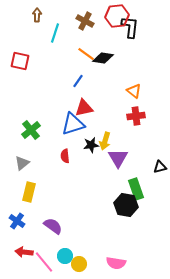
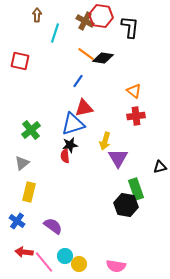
red hexagon: moved 16 px left; rotated 15 degrees clockwise
black star: moved 21 px left
pink semicircle: moved 3 px down
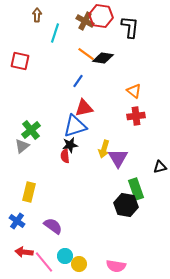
blue triangle: moved 2 px right, 2 px down
yellow arrow: moved 1 px left, 8 px down
gray triangle: moved 17 px up
